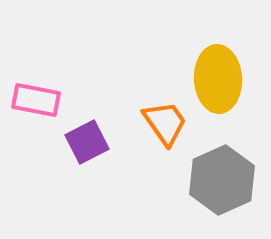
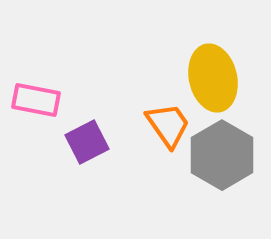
yellow ellipse: moved 5 px left, 1 px up; rotated 10 degrees counterclockwise
orange trapezoid: moved 3 px right, 2 px down
gray hexagon: moved 25 px up; rotated 6 degrees counterclockwise
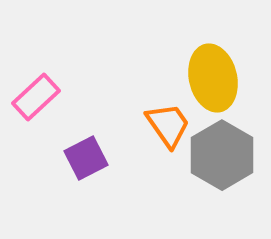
pink rectangle: moved 3 px up; rotated 54 degrees counterclockwise
purple square: moved 1 px left, 16 px down
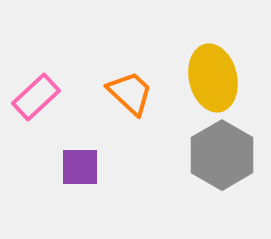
orange trapezoid: moved 38 px left, 32 px up; rotated 12 degrees counterclockwise
purple square: moved 6 px left, 9 px down; rotated 27 degrees clockwise
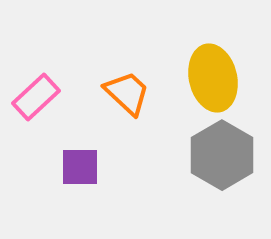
orange trapezoid: moved 3 px left
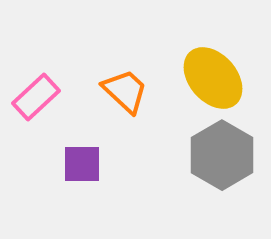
yellow ellipse: rotated 28 degrees counterclockwise
orange trapezoid: moved 2 px left, 2 px up
purple square: moved 2 px right, 3 px up
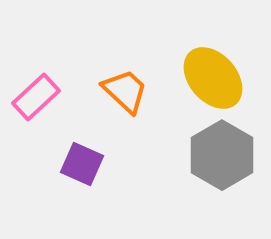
purple square: rotated 24 degrees clockwise
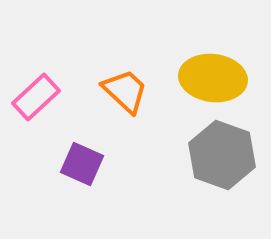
yellow ellipse: rotated 42 degrees counterclockwise
gray hexagon: rotated 10 degrees counterclockwise
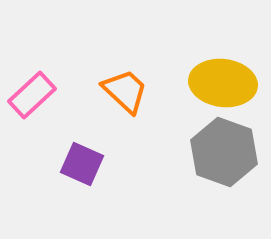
yellow ellipse: moved 10 px right, 5 px down
pink rectangle: moved 4 px left, 2 px up
gray hexagon: moved 2 px right, 3 px up
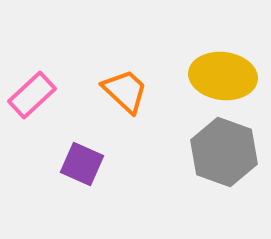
yellow ellipse: moved 7 px up
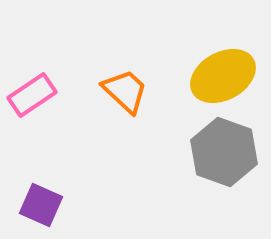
yellow ellipse: rotated 36 degrees counterclockwise
pink rectangle: rotated 9 degrees clockwise
purple square: moved 41 px left, 41 px down
